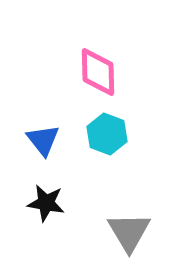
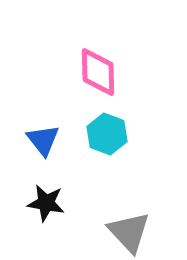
gray triangle: rotated 12 degrees counterclockwise
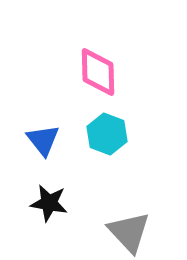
black star: moved 3 px right
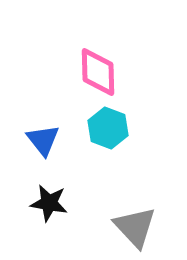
cyan hexagon: moved 1 px right, 6 px up
gray triangle: moved 6 px right, 5 px up
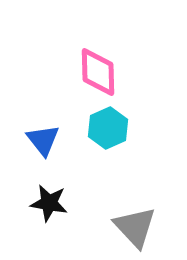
cyan hexagon: rotated 15 degrees clockwise
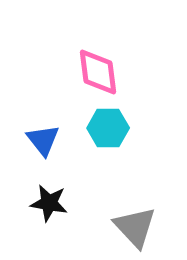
pink diamond: rotated 6 degrees counterclockwise
cyan hexagon: rotated 24 degrees clockwise
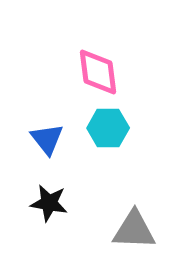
blue triangle: moved 4 px right, 1 px up
gray triangle: moved 1 px left, 3 px down; rotated 45 degrees counterclockwise
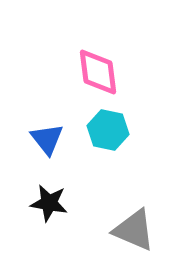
cyan hexagon: moved 2 px down; rotated 12 degrees clockwise
gray triangle: rotated 21 degrees clockwise
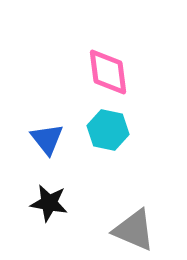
pink diamond: moved 10 px right
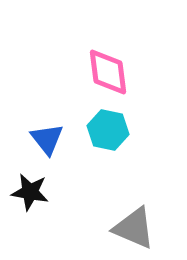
black star: moved 19 px left, 11 px up
gray triangle: moved 2 px up
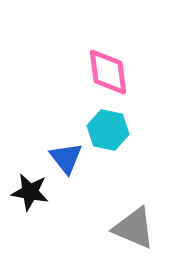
blue triangle: moved 19 px right, 19 px down
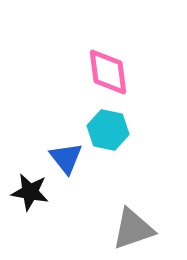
gray triangle: moved 1 px left, 1 px down; rotated 42 degrees counterclockwise
